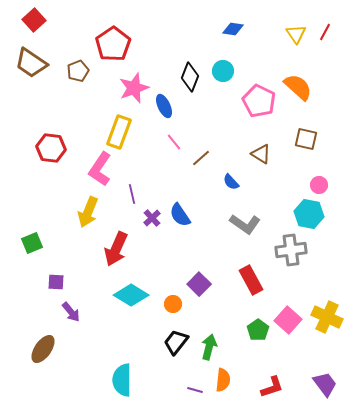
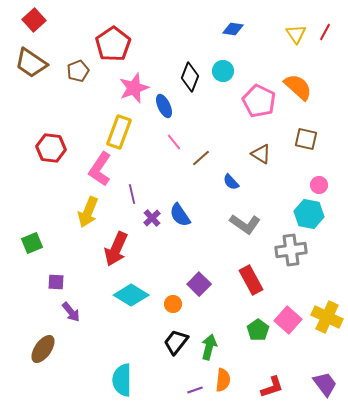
purple line at (195, 390): rotated 35 degrees counterclockwise
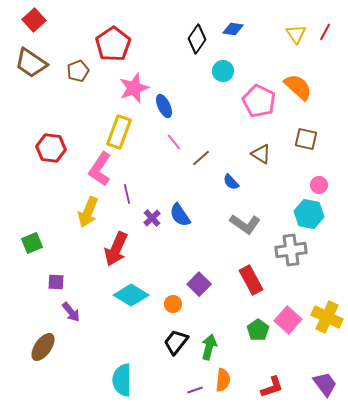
black diamond at (190, 77): moved 7 px right, 38 px up; rotated 12 degrees clockwise
purple line at (132, 194): moved 5 px left
brown ellipse at (43, 349): moved 2 px up
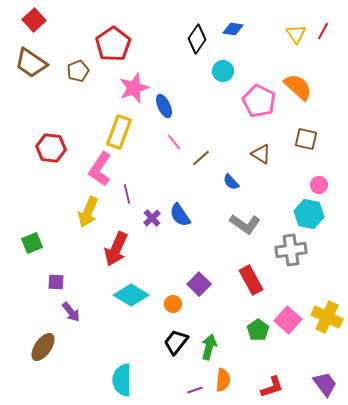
red line at (325, 32): moved 2 px left, 1 px up
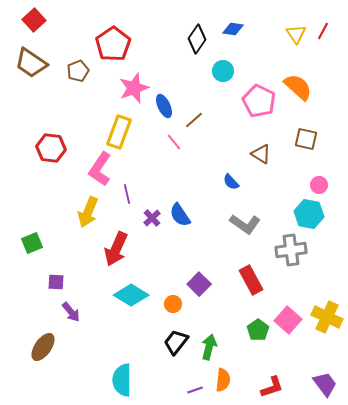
brown line at (201, 158): moved 7 px left, 38 px up
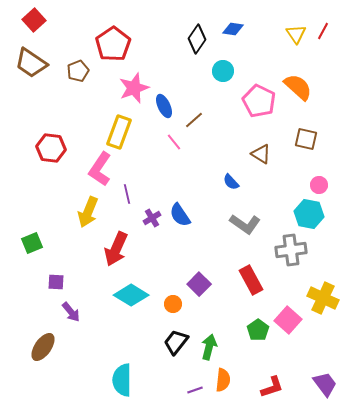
purple cross at (152, 218): rotated 12 degrees clockwise
yellow cross at (327, 317): moved 4 px left, 19 px up
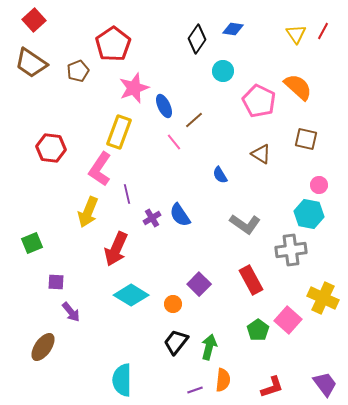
blue semicircle at (231, 182): moved 11 px left, 7 px up; rotated 12 degrees clockwise
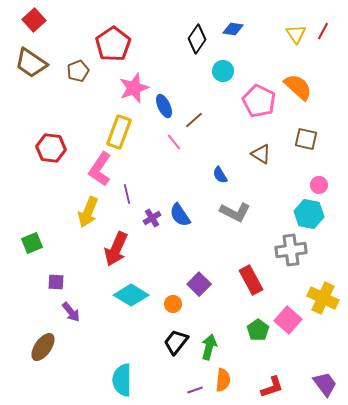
gray L-shape at (245, 224): moved 10 px left, 12 px up; rotated 8 degrees counterclockwise
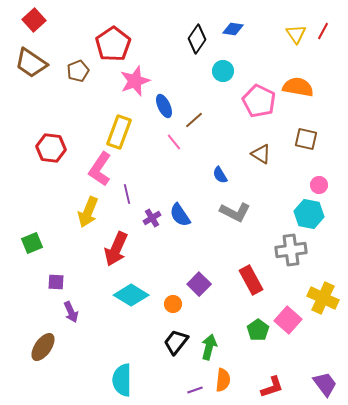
orange semicircle at (298, 87): rotated 32 degrees counterclockwise
pink star at (134, 88): moved 1 px right, 7 px up
purple arrow at (71, 312): rotated 15 degrees clockwise
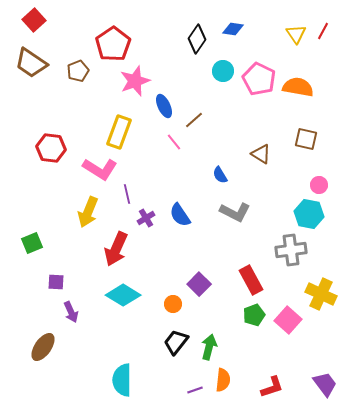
pink pentagon at (259, 101): moved 22 px up
pink L-shape at (100, 169): rotated 92 degrees counterclockwise
purple cross at (152, 218): moved 6 px left
cyan diamond at (131, 295): moved 8 px left
yellow cross at (323, 298): moved 2 px left, 4 px up
green pentagon at (258, 330): moved 4 px left, 15 px up; rotated 15 degrees clockwise
